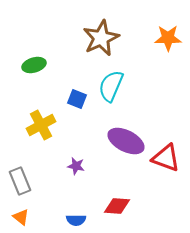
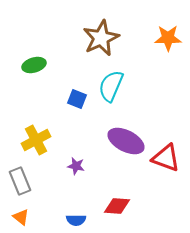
yellow cross: moved 5 px left, 15 px down
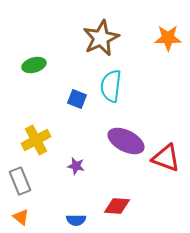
cyan semicircle: rotated 16 degrees counterclockwise
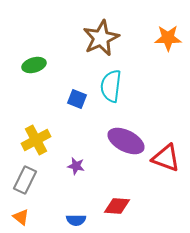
gray rectangle: moved 5 px right, 1 px up; rotated 48 degrees clockwise
